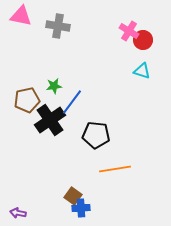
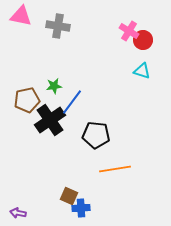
brown square: moved 4 px left; rotated 12 degrees counterclockwise
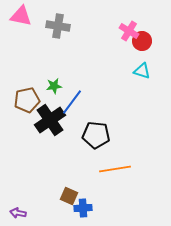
red circle: moved 1 px left, 1 px down
blue cross: moved 2 px right
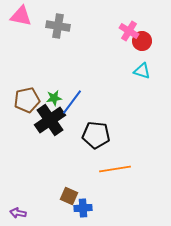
green star: moved 12 px down
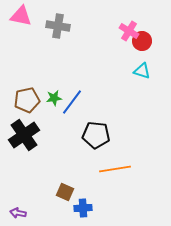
black cross: moved 26 px left, 15 px down
brown square: moved 4 px left, 4 px up
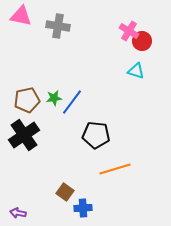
cyan triangle: moved 6 px left
orange line: rotated 8 degrees counterclockwise
brown square: rotated 12 degrees clockwise
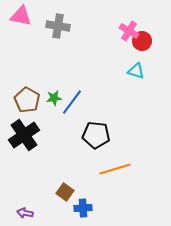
brown pentagon: rotated 30 degrees counterclockwise
purple arrow: moved 7 px right
